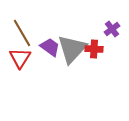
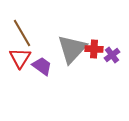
purple cross: moved 26 px down
purple trapezoid: moved 8 px left, 19 px down
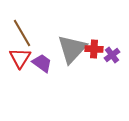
purple trapezoid: moved 3 px up
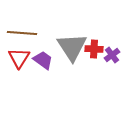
brown line: rotated 56 degrees counterclockwise
gray triangle: moved 2 px up; rotated 16 degrees counterclockwise
red triangle: moved 1 px left
purple trapezoid: moved 1 px right, 3 px up
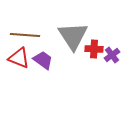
brown line: moved 3 px right, 2 px down
gray triangle: moved 1 px right, 11 px up
red triangle: rotated 40 degrees counterclockwise
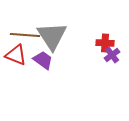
gray triangle: moved 21 px left
red cross: moved 11 px right, 6 px up
red triangle: moved 3 px left, 3 px up
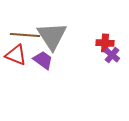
purple cross: rotated 14 degrees counterclockwise
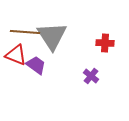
brown line: moved 3 px up
purple cross: moved 21 px left, 21 px down
purple trapezoid: moved 7 px left, 5 px down
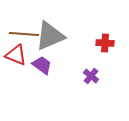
brown line: moved 1 px left, 2 px down
gray triangle: moved 2 px left; rotated 40 degrees clockwise
purple trapezoid: moved 6 px right
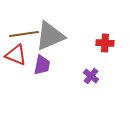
brown line: rotated 12 degrees counterclockwise
purple trapezoid: rotated 65 degrees clockwise
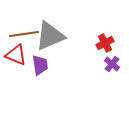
red cross: rotated 30 degrees counterclockwise
purple trapezoid: moved 2 px left; rotated 20 degrees counterclockwise
purple cross: moved 21 px right, 12 px up
